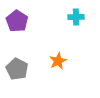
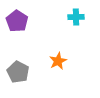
gray pentagon: moved 1 px right, 3 px down
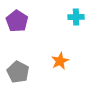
orange star: moved 2 px right
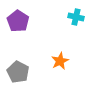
cyan cross: rotated 14 degrees clockwise
purple pentagon: moved 1 px right
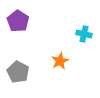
cyan cross: moved 8 px right, 17 px down
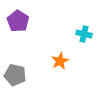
gray pentagon: moved 3 px left, 3 px down; rotated 15 degrees counterclockwise
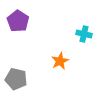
gray pentagon: moved 1 px right, 4 px down
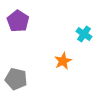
cyan cross: rotated 21 degrees clockwise
orange star: moved 3 px right
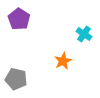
purple pentagon: moved 1 px right, 2 px up
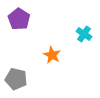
orange star: moved 11 px left, 6 px up; rotated 18 degrees counterclockwise
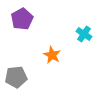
purple pentagon: moved 3 px right; rotated 10 degrees clockwise
gray pentagon: moved 2 px up; rotated 20 degrees counterclockwise
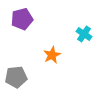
purple pentagon: rotated 15 degrees clockwise
orange star: rotated 18 degrees clockwise
